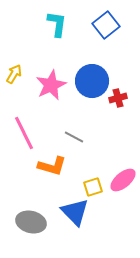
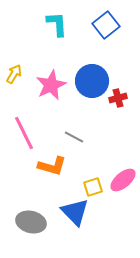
cyan L-shape: rotated 12 degrees counterclockwise
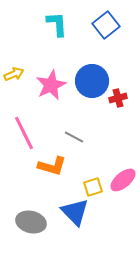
yellow arrow: rotated 36 degrees clockwise
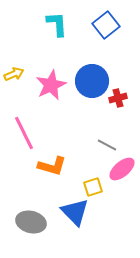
gray line: moved 33 px right, 8 px down
pink ellipse: moved 1 px left, 11 px up
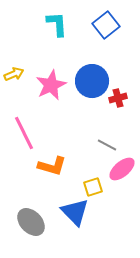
gray ellipse: rotated 32 degrees clockwise
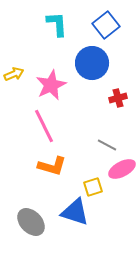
blue circle: moved 18 px up
pink line: moved 20 px right, 7 px up
pink ellipse: rotated 12 degrees clockwise
blue triangle: rotated 28 degrees counterclockwise
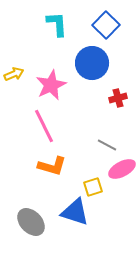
blue square: rotated 8 degrees counterclockwise
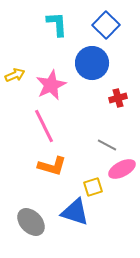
yellow arrow: moved 1 px right, 1 px down
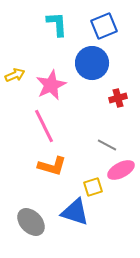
blue square: moved 2 px left, 1 px down; rotated 24 degrees clockwise
pink ellipse: moved 1 px left, 1 px down
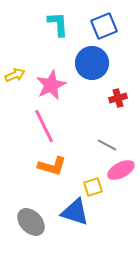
cyan L-shape: moved 1 px right
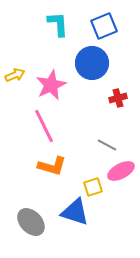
pink ellipse: moved 1 px down
